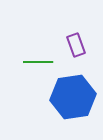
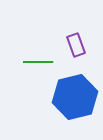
blue hexagon: moved 2 px right; rotated 6 degrees counterclockwise
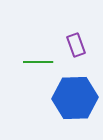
blue hexagon: moved 1 px down; rotated 12 degrees clockwise
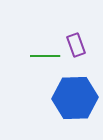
green line: moved 7 px right, 6 px up
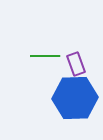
purple rectangle: moved 19 px down
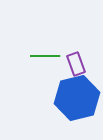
blue hexagon: moved 2 px right; rotated 12 degrees counterclockwise
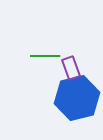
purple rectangle: moved 5 px left, 4 px down
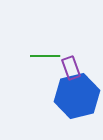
blue hexagon: moved 2 px up
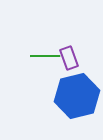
purple rectangle: moved 2 px left, 10 px up
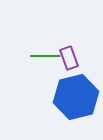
blue hexagon: moved 1 px left, 1 px down
